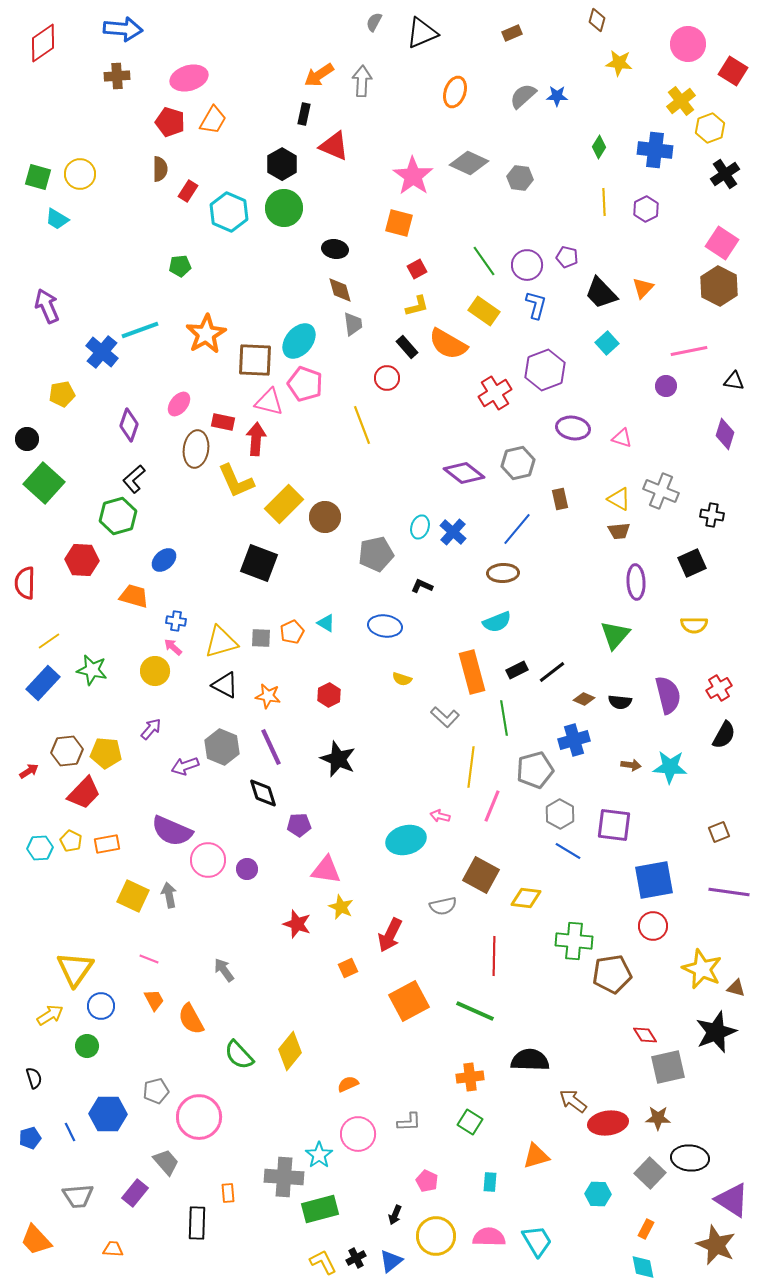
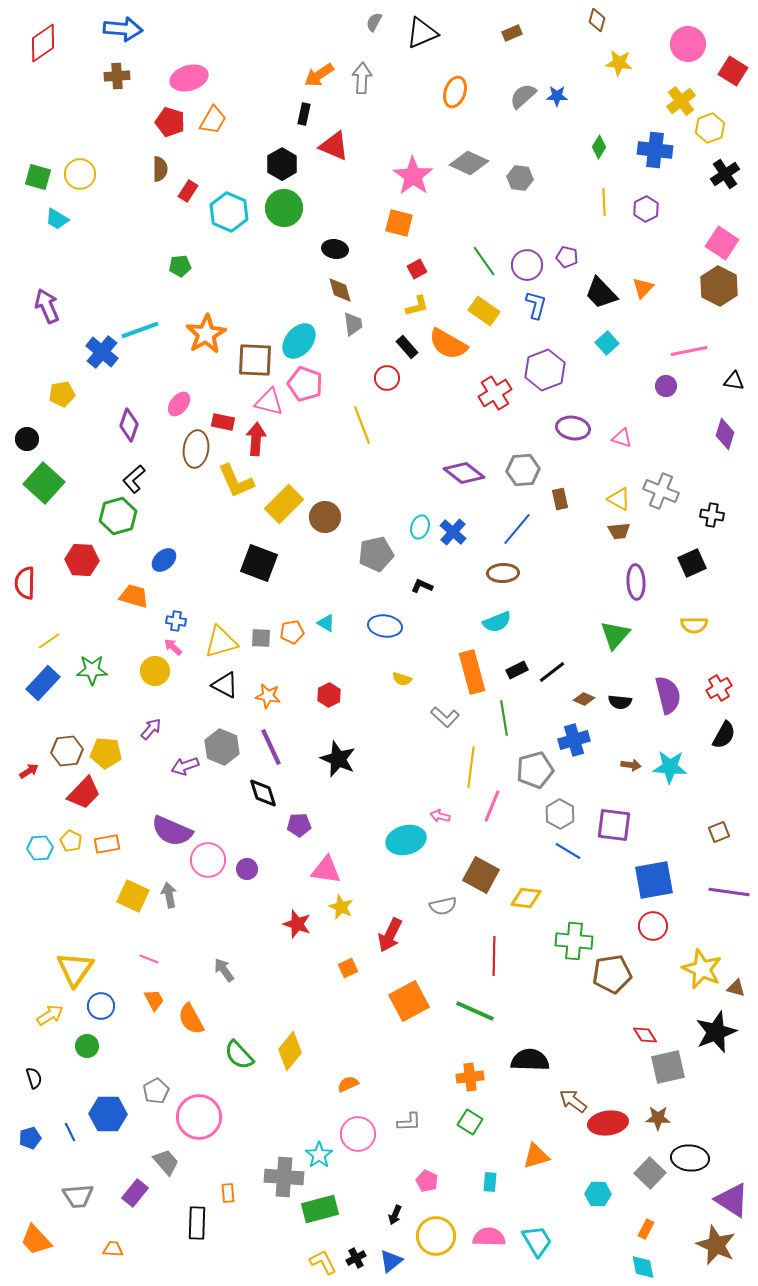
gray arrow at (362, 81): moved 3 px up
gray hexagon at (518, 463): moved 5 px right, 7 px down; rotated 8 degrees clockwise
orange pentagon at (292, 632): rotated 15 degrees clockwise
green star at (92, 670): rotated 12 degrees counterclockwise
gray pentagon at (156, 1091): rotated 15 degrees counterclockwise
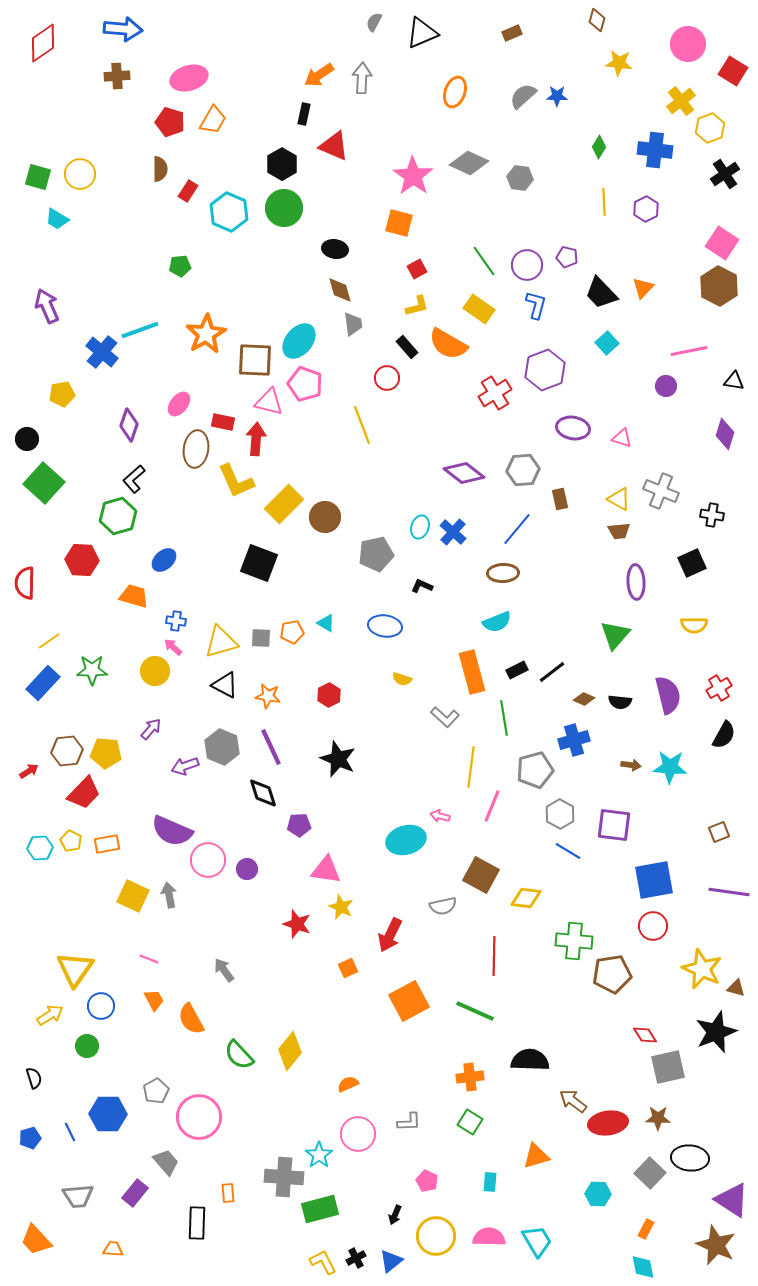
yellow rectangle at (484, 311): moved 5 px left, 2 px up
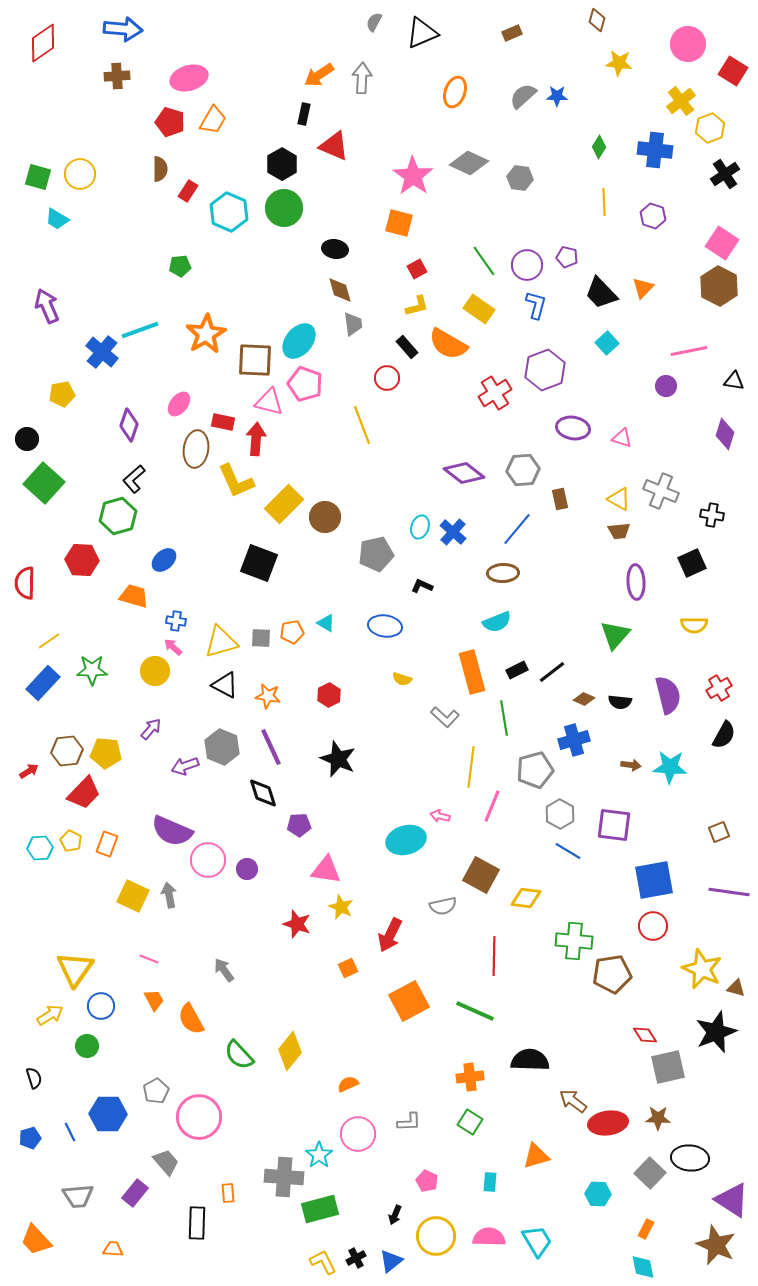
purple hexagon at (646, 209): moved 7 px right, 7 px down; rotated 15 degrees counterclockwise
orange rectangle at (107, 844): rotated 60 degrees counterclockwise
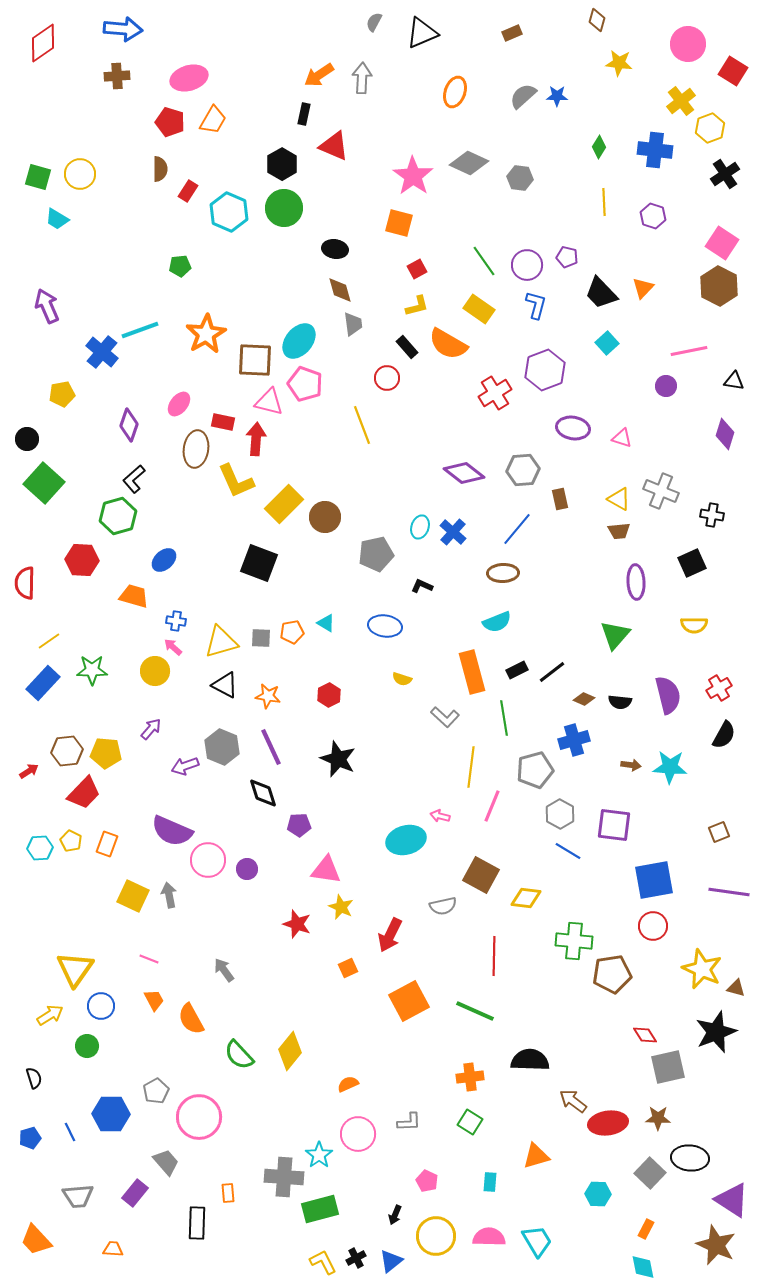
blue hexagon at (108, 1114): moved 3 px right
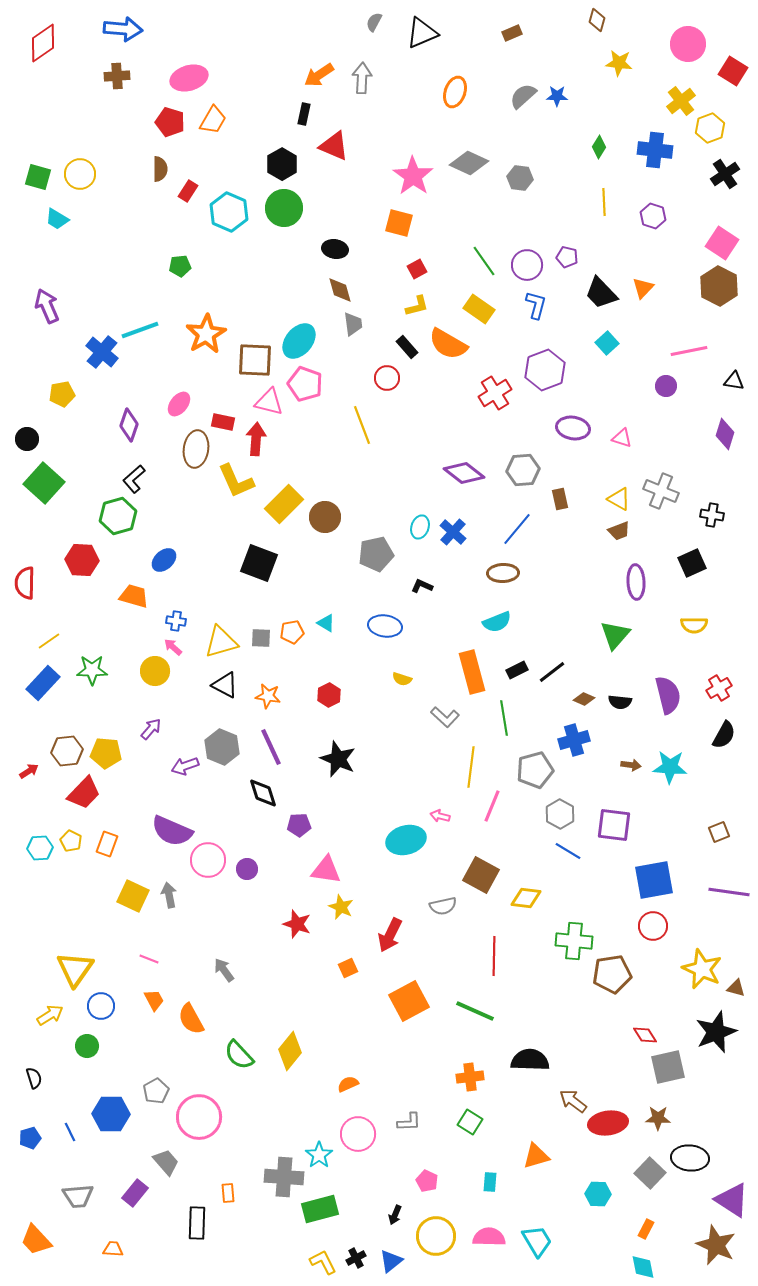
brown trapezoid at (619, 531): rotated 15 degrees counterclockwise
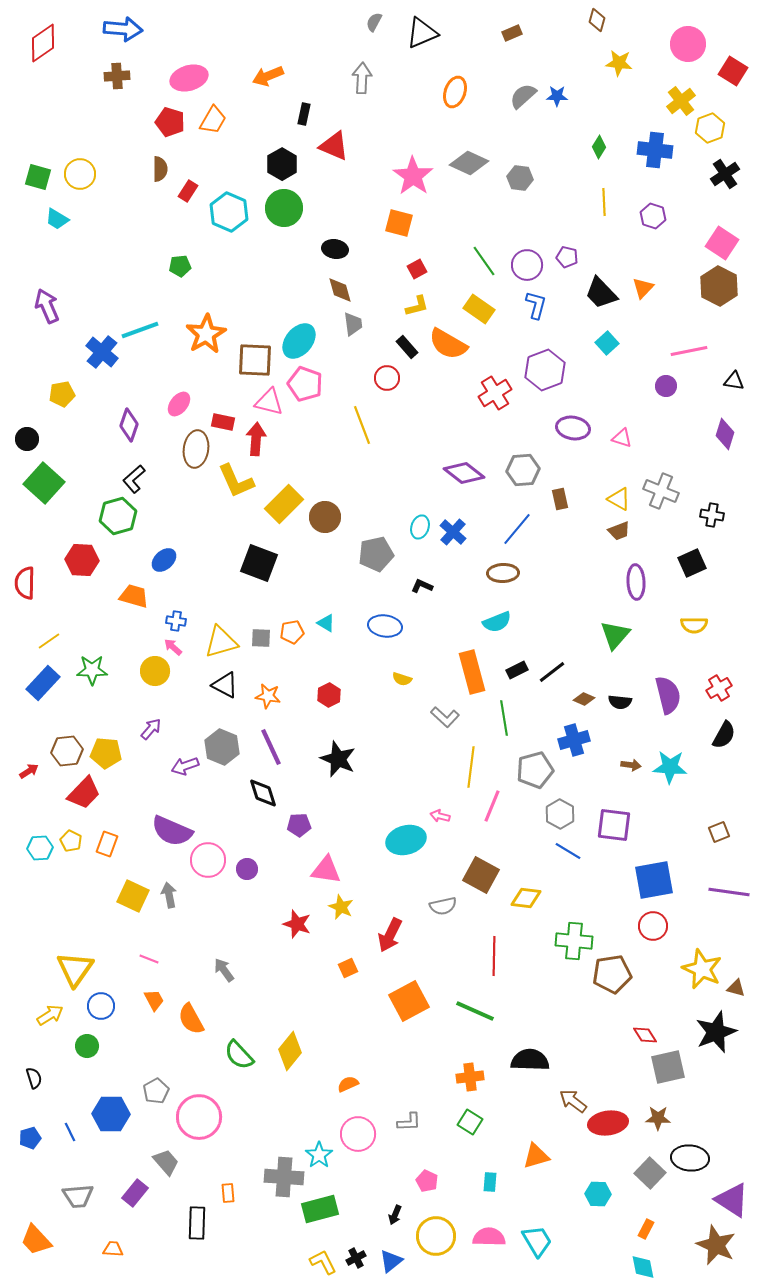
orange arrow at (319, 75): moved 51 px left, 1 px down; rotated 12 degrees clockwise
